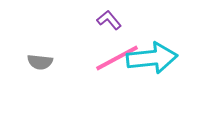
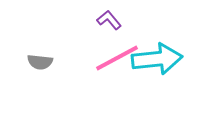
cyan arrow: moved 5 px right, 1 px down
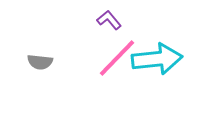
pink line: rotated 18 degrees counterclockwise
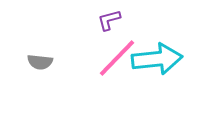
purple L-shape: rotated 65 degrees counterclockwise
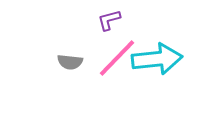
gray semicircle: moved 30 px right
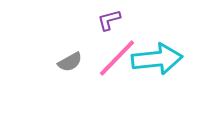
gray semicircle: rotated 35 degrees counterclockwise
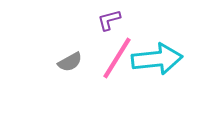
pink line: rotated 12 degrees counterclockwise
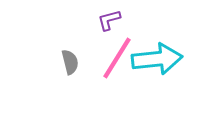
gray semicircle: rotated 75 degrees counterclockwise
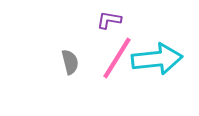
purple L-shape: rotated 25 degrees clockwise
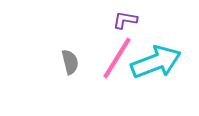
purple L-shape: moved 16 px right
cyan arrow: moved 1 px left, 3 px down; rotated 15 degrees counterclockwise
